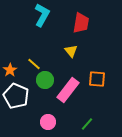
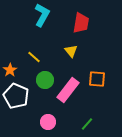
yellow line: moved 7 px up
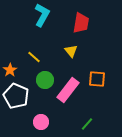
pink circle: moved 7 px left
